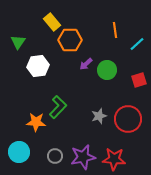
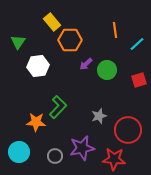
red circle: moved 11 px down
purple star: moved 1 px left, 9 px up
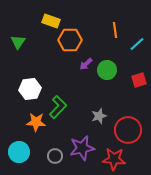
yellow rectangle: moved 1 px left, 1 px up; rotated 30 degrees counterclockwise
white hexagon: moved 8 px left, 23 px down
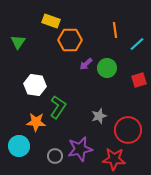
green circle: moved 2 px up
white hexagon: moved 5 px right, 4 px up; rotated 15 degrees clockwise
green L-shape: rotated 10 degrees counterclockwise
purple star: moved 2 px left, 1 px down
cyan circle: moved 6 px up
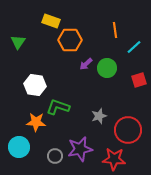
cyan line: moved 3 px left, 3 px down
green L-shape: rotated 105 degrees counterclockwise
cyan circle: moved 1 px down
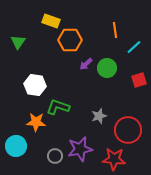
cyan circle: moved 3 px left, 1 px up
